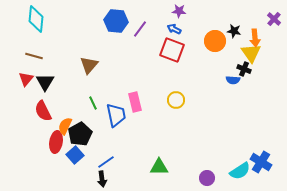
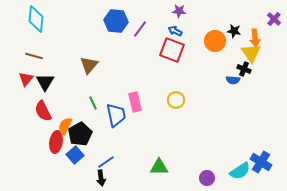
blue arrow: moved 1 px right, 2 px down
black arrow: moved 1 px left, 1 px up
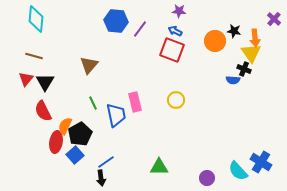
cyan semicircle: moved 2 px left; rotated 80 degrees clockwise
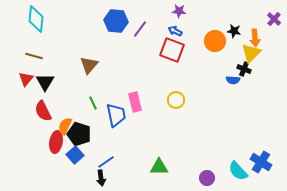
yellow triangle: rotated 20 degrees clockwise
black pentagon: moved 1 px left; rotated 25 degrees counterclockwise
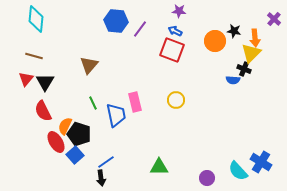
red ellipse: rotated 40 degrees counterclockwise
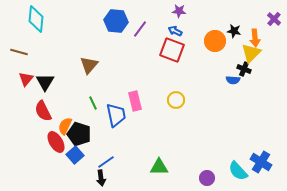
brown line: moved 15 px left, 4 px up
pink rectangle: moved 1 px up
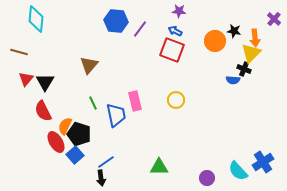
blue cross: moved 2 px right; rotated 25 degrees clockwise
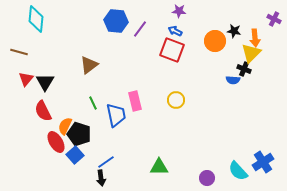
purple cross: rotated 16 degrees counterclockwise
brown triangle: rotated 12 degrees clockwise
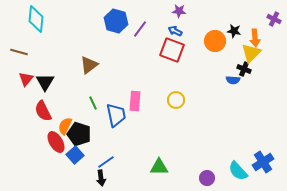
blue hexagon: rotated 10 degrees clockwise
pink rectangle: rotated 18 degrees clockwise
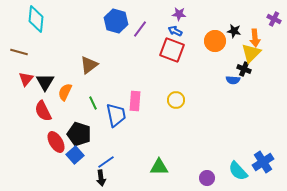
purple star: moved 3 px down
orange semicircle: moved 34 px up
